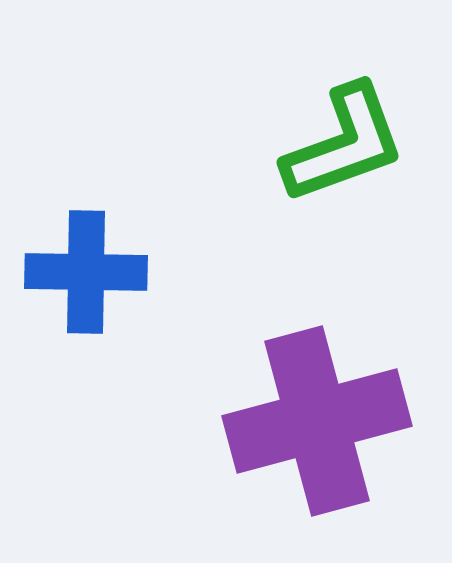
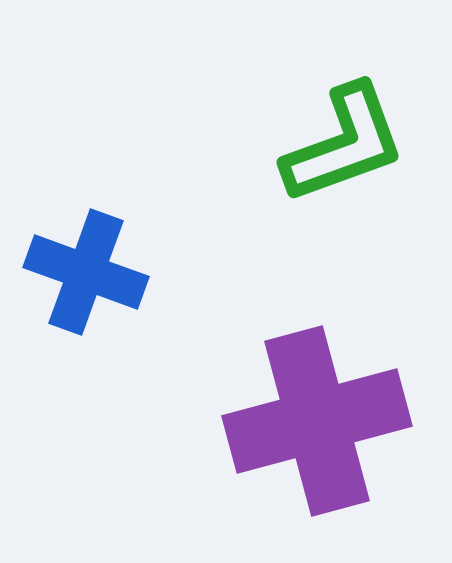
blue cross: rotated 19 degrees clockwise
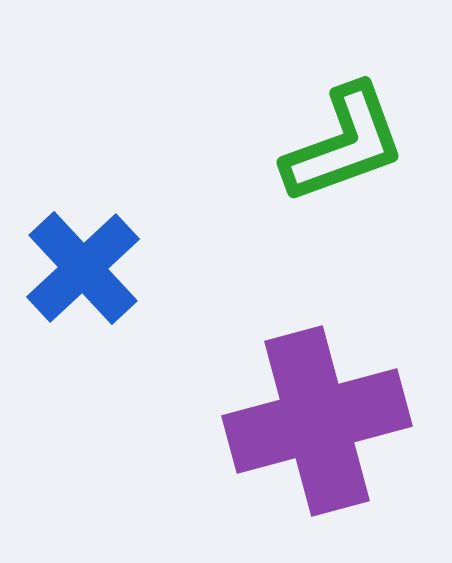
blue cross: moved 3 px left, 4 px up; rotated 27 degrees clockwise
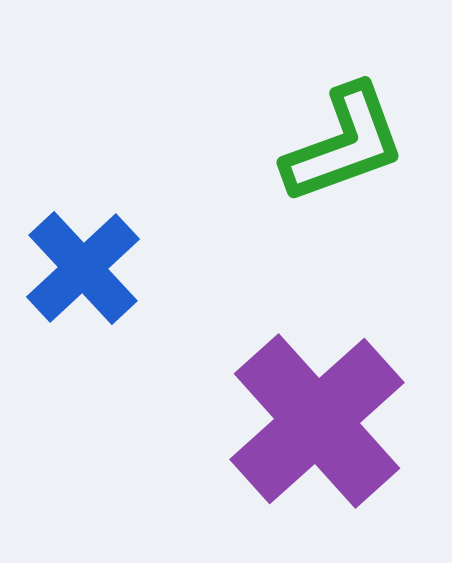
purple cross: rotated 27 degrees counterclockwise
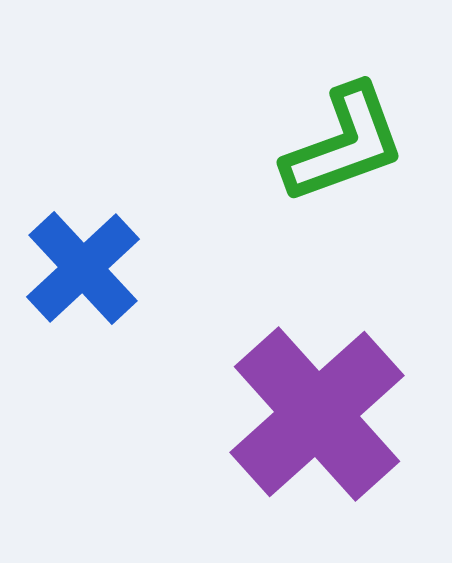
purple cross: moved 7 px up
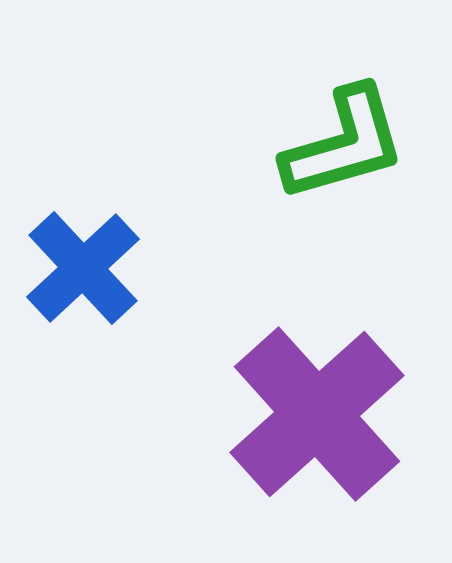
green L-shape: rotated 4 degrees clockwise
